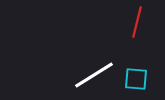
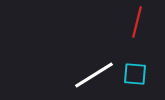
cyan square: moved 1 px left, 5 px up
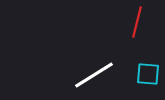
cyan square: moved 13 px right
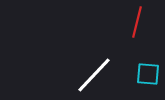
white line: rotated 15 degrees counterclockwise
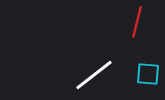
white line: rotated 9 degrees clockwise
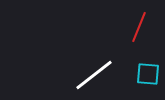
red line: moved 2 px right, 5 px down; rotated 8 degrees clockwise
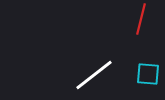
red line: moved 2 px right, 8 px up; rotated 8 degrees counterclockwise
